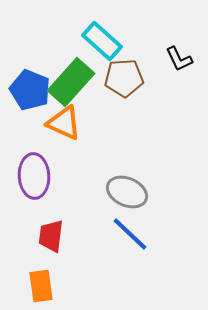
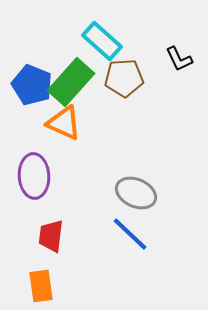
blue pentagon: moved 2 px right, 5 px up
gray ellipse: moved 9 px right, 1 px down
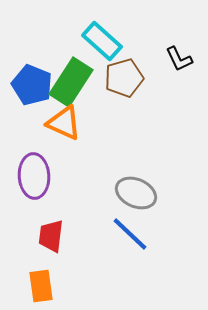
brown pentagon: rotated 12 degrees counterclockwise
green rectangle: rotated 9 degrees counterclockwise
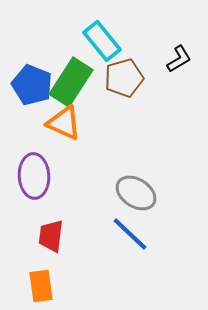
cyan rectangle: rotated 9 degrees clockwise
black L-shape: rotated 96 degrees counterclockwise
gray ellipse: rotated 9 degrees clockwise
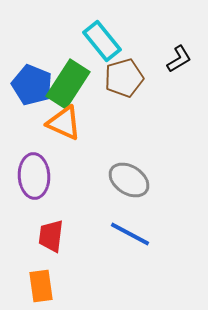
green rectangle: moved 3 px left, 2 px down
gray ellipse: moved 7 px left, 13 px up
blue line: rotated 15 degrees counterclockwise
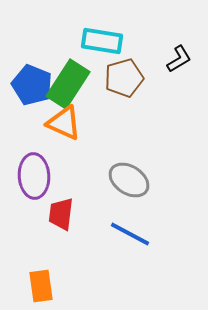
cyan rectangle: rotated 42 degrees counterclockwise
red trapezoid: moved 10 px right, 22 px up
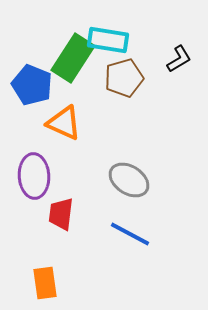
cyan rectangle: moved 6 px right, 1 px up
green rectangle: moved 5 px right, 26 px up
orange rectangle: moved 4 px right, 3 px up
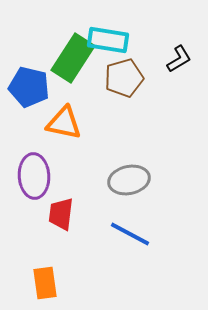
blue pentagon: moved 3 px left, 2 px down; rotated 9 degrees counterclockwise
orange triangle: rotated 12 degrees counterclockwise
gray ellipse: rotated 45 degrees counterclockwise
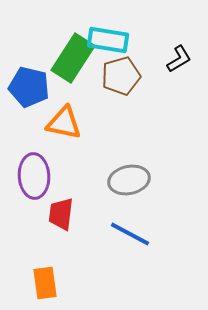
brown pentagon: moved 3 px left, 2 px up
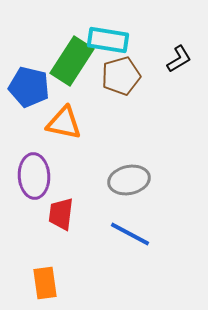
green rectangle: moved 1 px left, 3 px down
